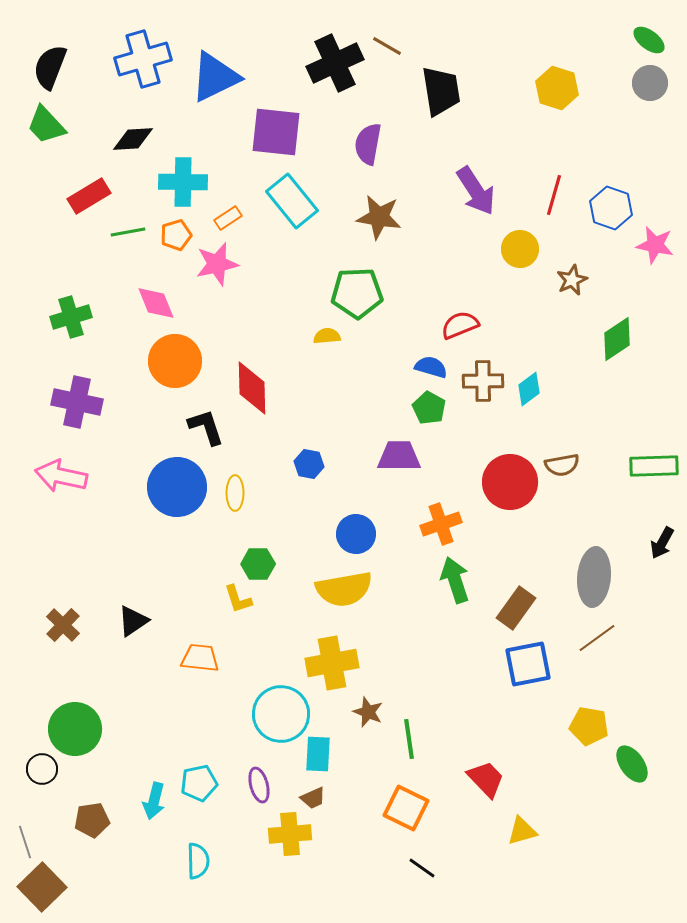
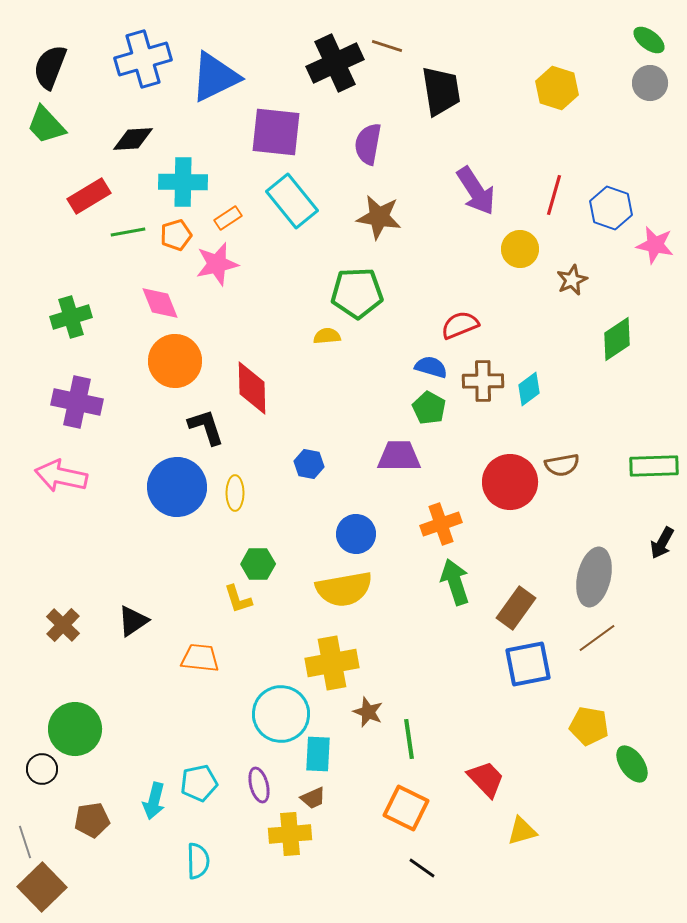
brown line at (387, 46): rotated 12 degrees counterclockwise
pink diamond at (156, 303): moved 4 px right
gray ellipse at (594, 577): rotated 8 degrees clockwise
green arrow at (455, 580): moved 2 px down
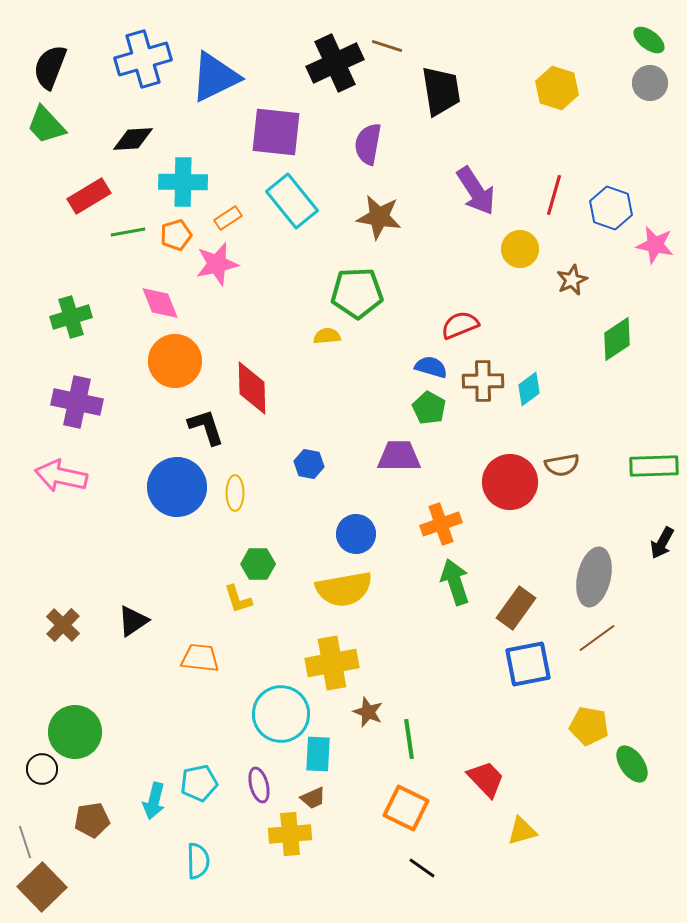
green circle at (75, 729): moved 3 px down
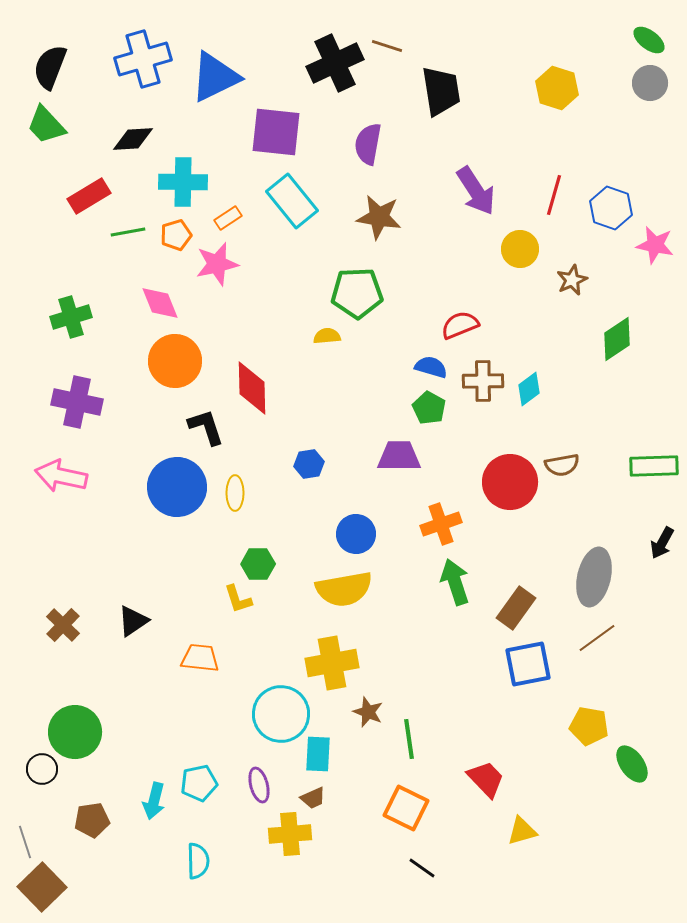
blue hexagon at (309, 464): rotated 20 degrees counterclockwise
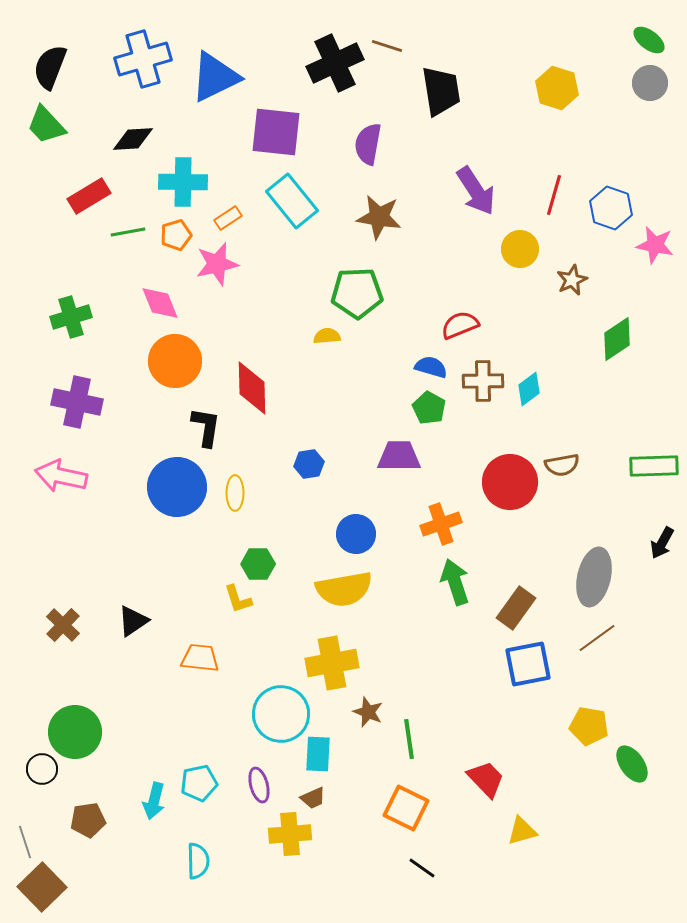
black L-shape at (206, 427): rotated 27 degrees clockwise
brown pentagon at (92, 820): moved 4 px left
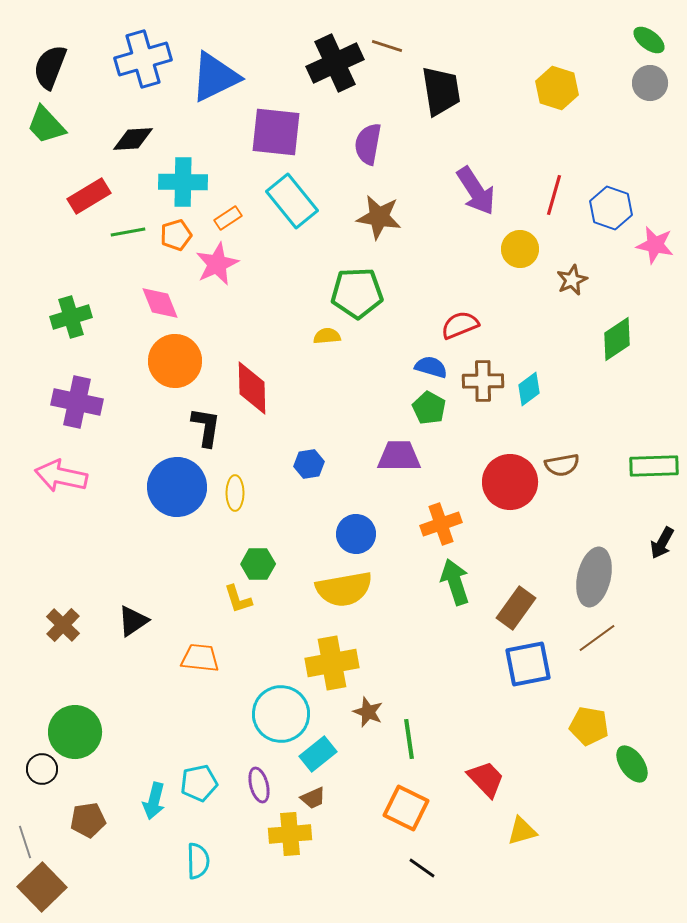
pink star at (217, 264): rotated 12 degrees counterclockwise
cyan rectangle at (318, 754): rotated 48 degrees clockwise
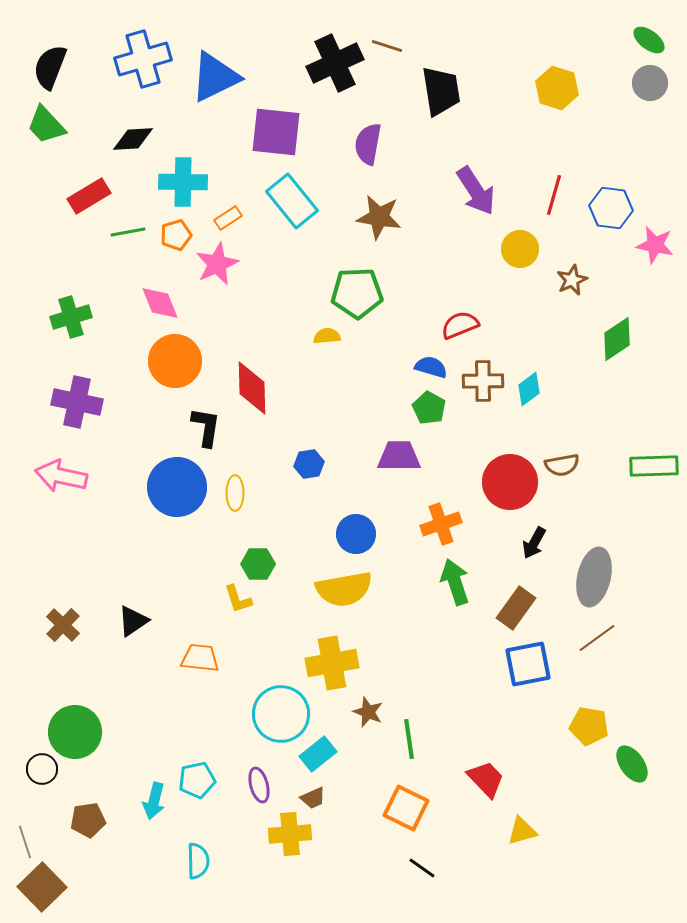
blue hexagon at (611, 208): rotated 12 degrees counterclockwise
black arrow at (662, 543): moved 128 px left
cyan pentagon at (199, 783): moved 2 px left, 3 px up
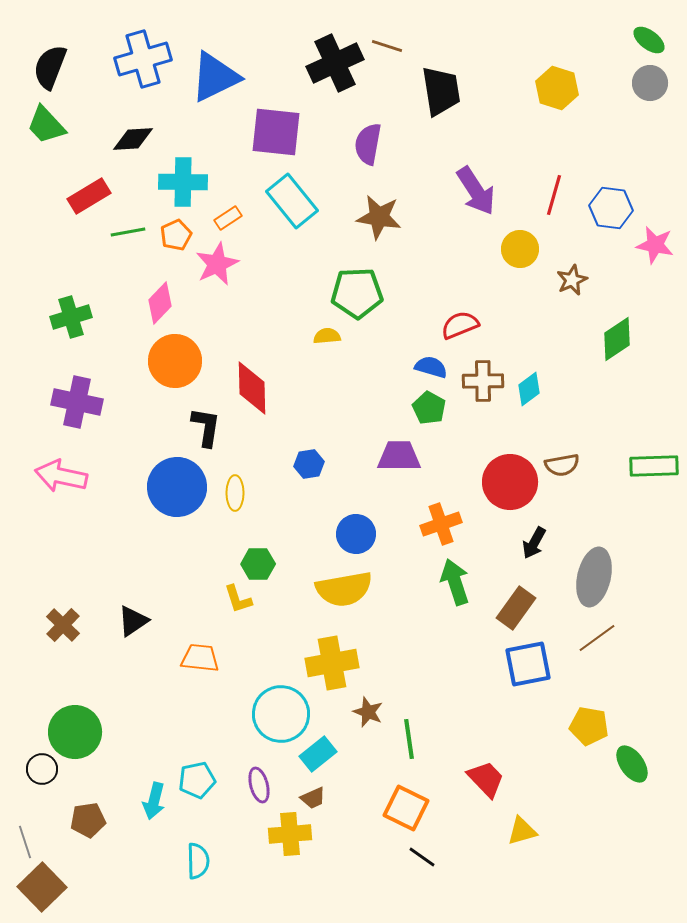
orange pentagon at (176, 235): rotated 8 degrees counterclockwise
pink diamond at (160, 303): rotated 66 degrees clockwise
black line at (422, 868): moved 11 px up
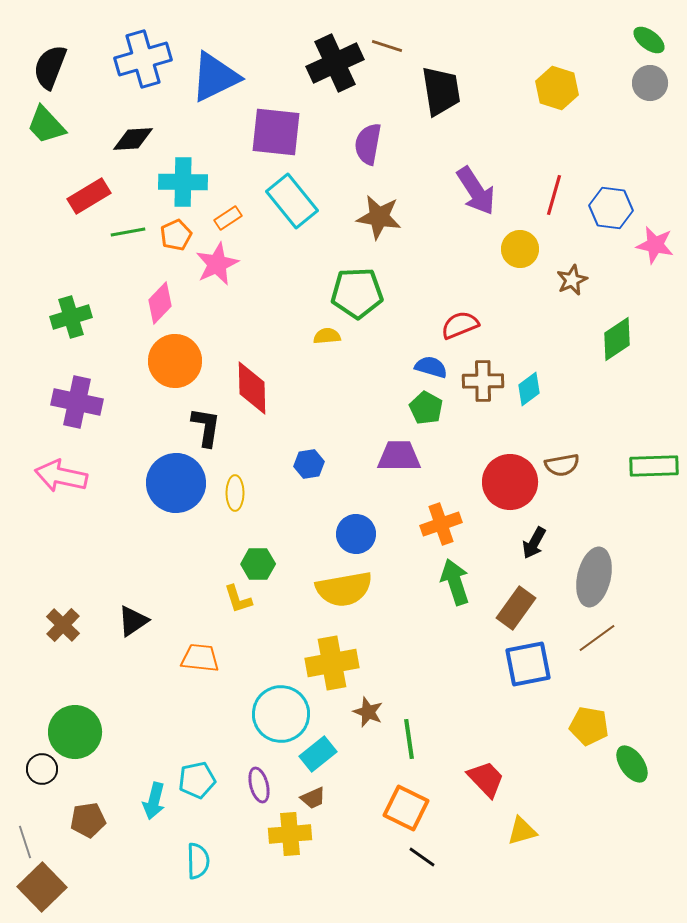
green pentagon at (429, 408): moved 3 px left
blue circle at (177, 487): moved 1 px left, 4 px up
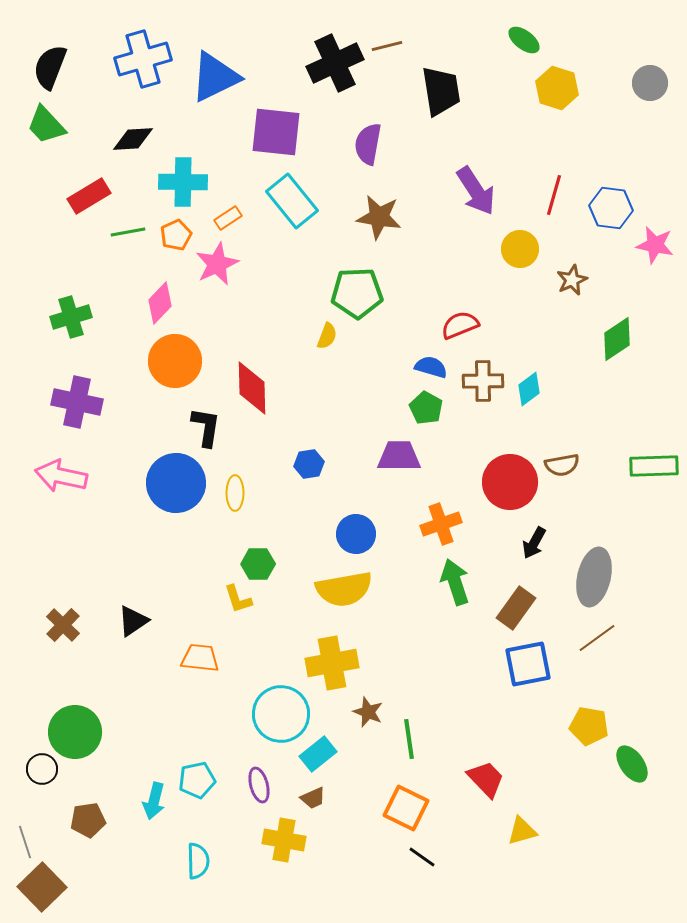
green ellipse at (649, 40): moved 125 px left
brown line at (387, 46): rotated 32 degrees counterclockwise
yellow semicircle at (327, 336): rotated 116 degrees clockwise
yellow cross at (290, 834): moved 6 px left, 6 px down; rotated 15 degrees clockwise
